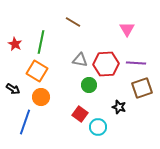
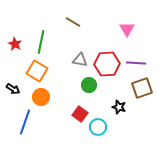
red hexagon: moved 1 px right
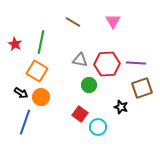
pink triangle: moved 14 px left, 8 px up
black arrow: moved 8 px right, 4 px down
black star: moved 2 px right
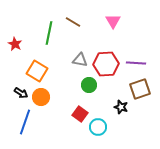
green line: moved 8 px right, 9 px up
red hexagon: moved 1 px left
brown square: moved 2 px left, 1 px down
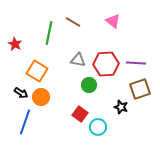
pink triangle: rotated 21 degrees counterclockwise
gray triangle: moved 2 px left
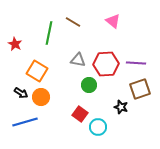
blue line: rotated 55 degrees clockwise
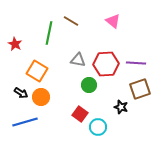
brown line: moved 2 px left, 1 px up
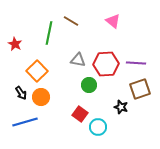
orange square: rotated 15 degrees clockwise
black arrow: rotated 24 degrees clockwise
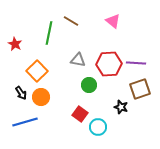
red hexagon: moved 3 px right
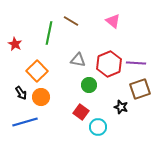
red hexagon: rotated 20 degrees counterclockwise
red square: moved 1 px right, 2 px up
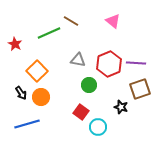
green line: rotated 55 degrees clockwise
blue line: moved 2 px right, 2 px down
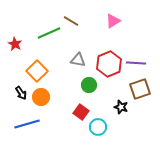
pink triangle: rotated 49 degrees clockwise
